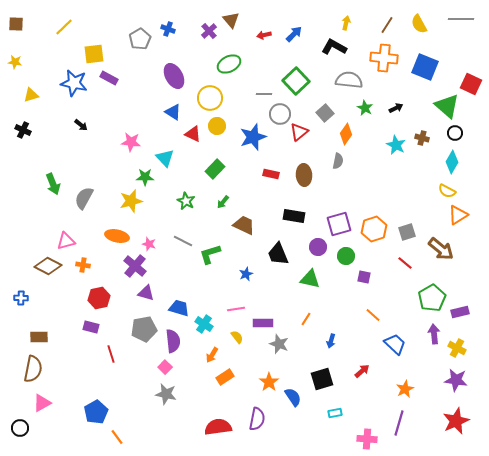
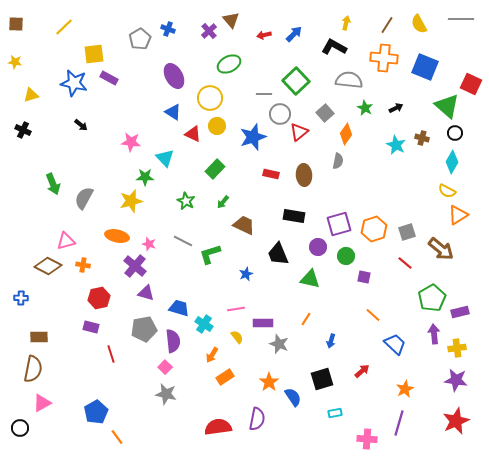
yellow cross at (457, 348): rotated 36 degrees counterclockwise
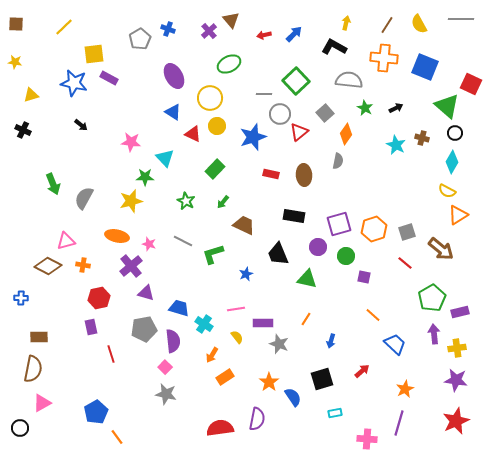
green L-shape at (210, 254): moved 3 px right
purple cross at (135, 266): moved 4 px left; rotated 10 degrees clockwise
green triangle at (310, 279): moved 3 px left
purple rectangle at (91, 327): rotated 63 degrees clockwise
red semicircle at (218, 427): moved 2 px right, 1 px down
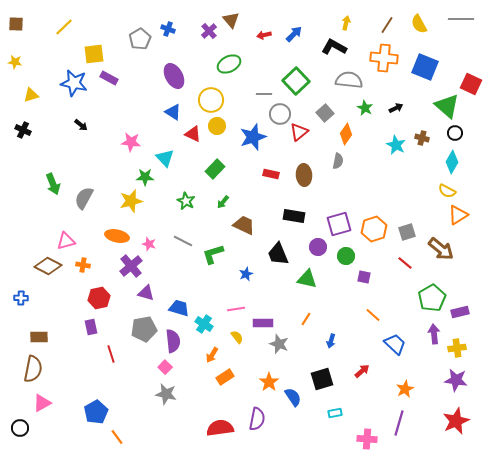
yellow circle at (210, 98): moved 1 px right, 2 px down
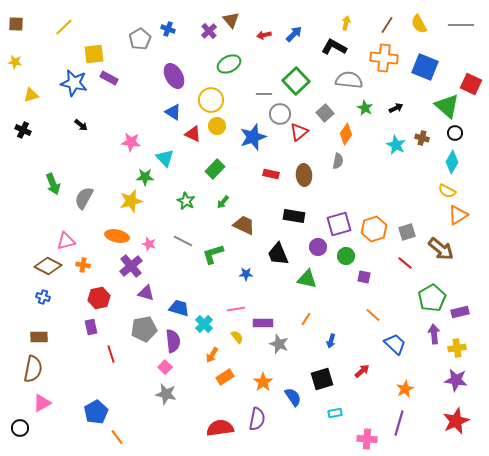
gray line at (461, 19): moved 6 px down
blue star at (246, 274): rotated 24 degrees clockwise
blue cross at (21, 298): moved 22 px right, 1 px up; rotated 16 degrees clockwise
cyan cross at (204, 324): rotated 12 degrees clockwise
orange star at (269, 382): moved 6 px left
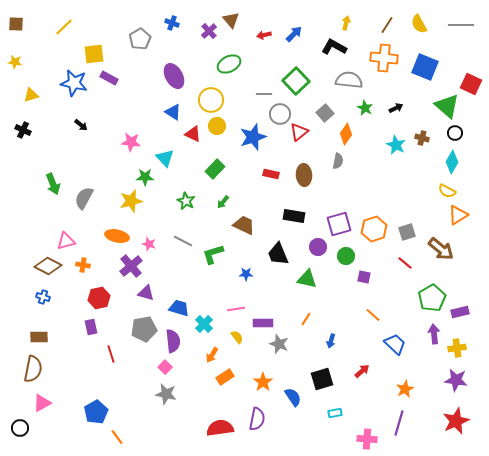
blue cross at (168, 29): moved 4 px right, 6 px up
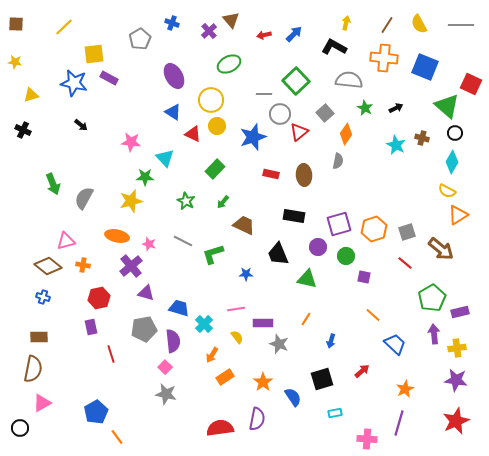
brown diamond at (48, 266): rotated 12 degrees clockwise
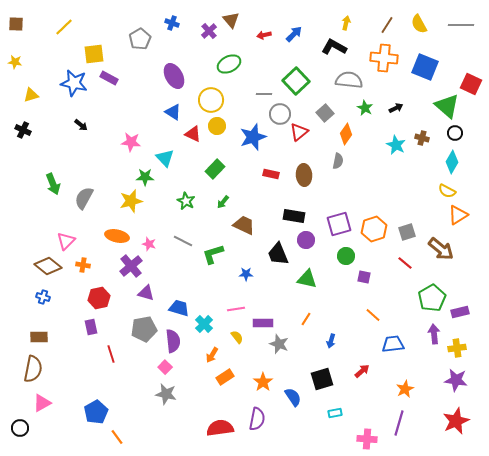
pink triangle at (66, 241): rotated 30 degrees counterclockwise
purple circle at (318, 247): moved 12 px left, 7 px up
blue trapezoid at (395, 344): moved 2 px left; rotated 50 degrees counterclockwise
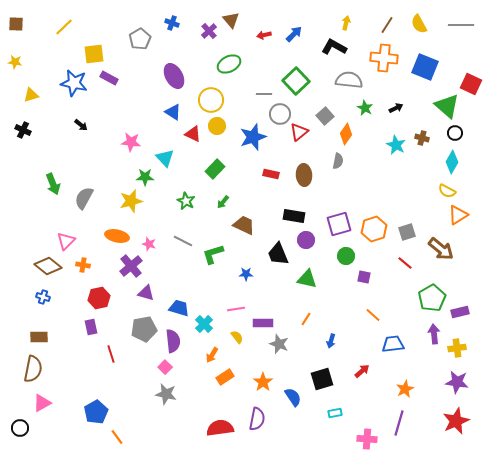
gray square at (325, 113): moved 3 px down
purple star at (456, 380): moved 1 px right, 2 px down
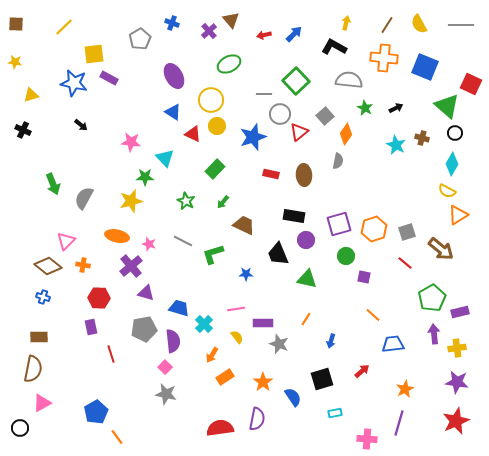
cyan diamond at (452, 162): moved 2 px down
red hexagon at (99, 298): rotated 15 degrees clockwise
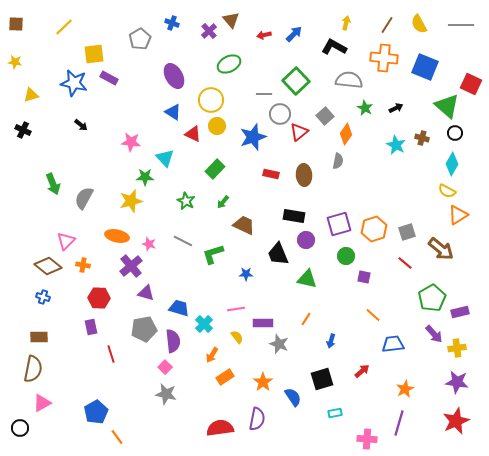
purple arrow at (434, 334): rotated 144 degrees clockwise
